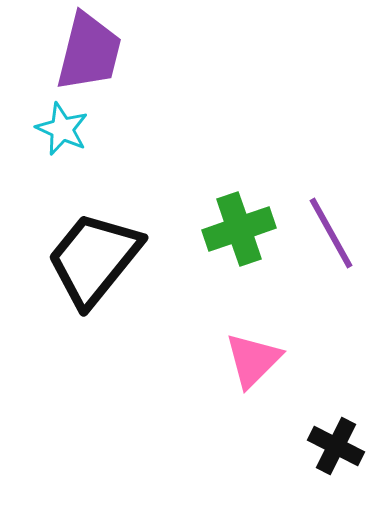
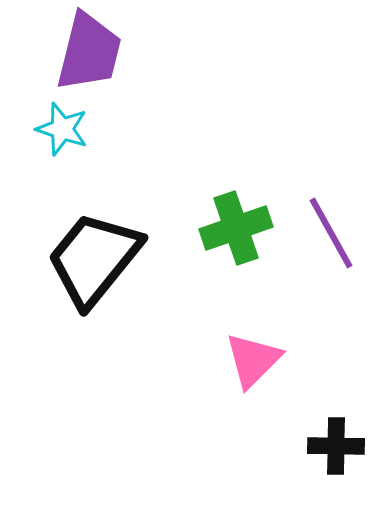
cyan star: rotated 6 degrees counterclockwise
green cross: moved 3 px left, 1 px up
black cross: rotated 26 degrees counterclockwise
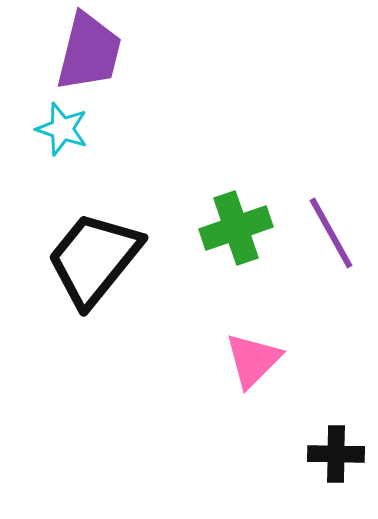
black cross: moved 8 px down
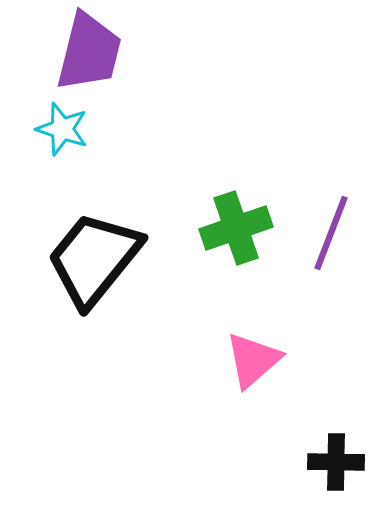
purple line: rotated 50 degrees clockwise
pink triangle: rotated 4 degrees clockwise
black cross: moved 8 px down
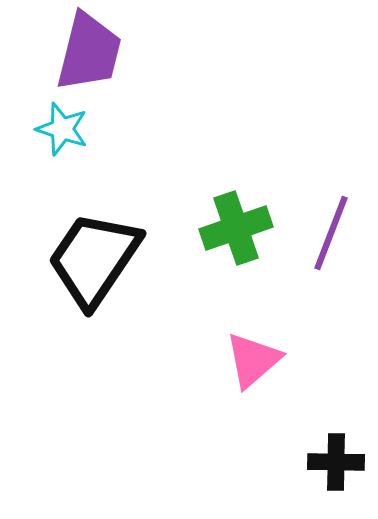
black trapezoid: rotated 5 degrees counterclockwise
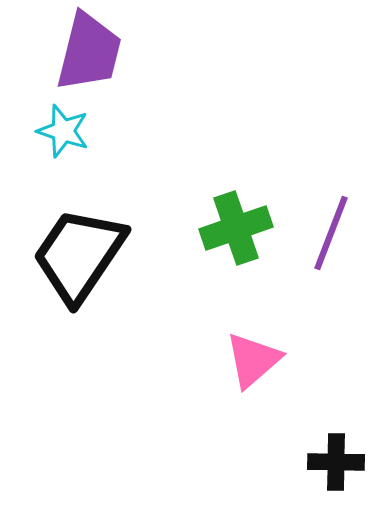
cyan star: moved 1 px right, 2 px down
black trapezoid: moved 15 px left, 4 px up
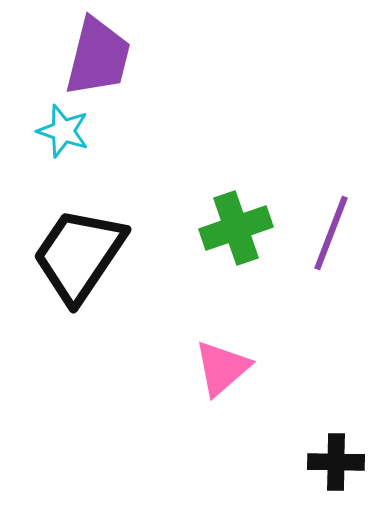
purple trapezoid: moved 9 px right, 5 px down
pink triangle: moved 31 px left, 8 px down
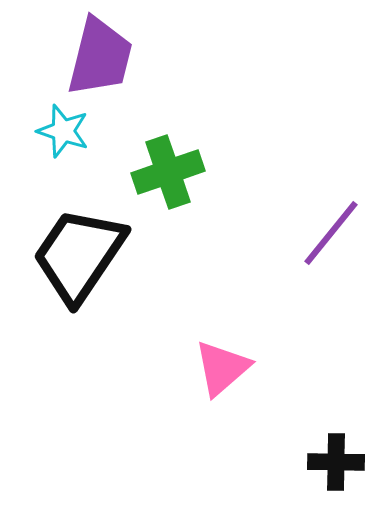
purple trapezoid: moved 2 px right
green cross: moved 68 px left, 56 px up
purple line: rotated 18 degrees clockwise
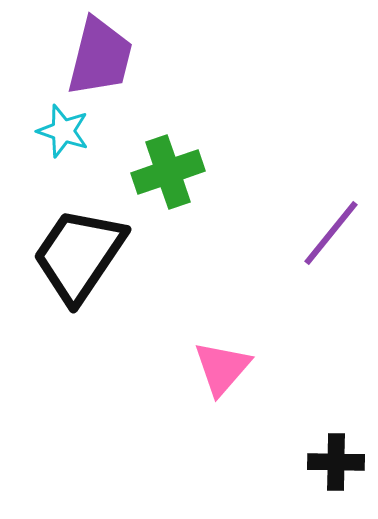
pink triangle: rotated 8 degrees counterclockwise
